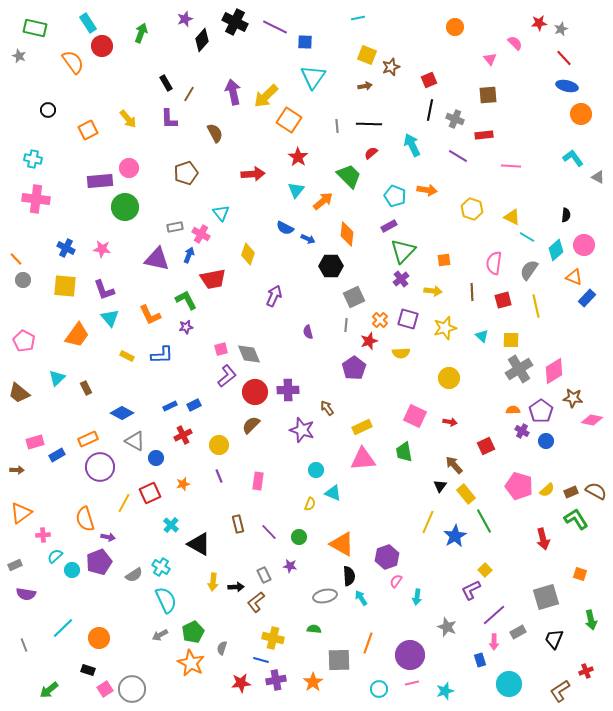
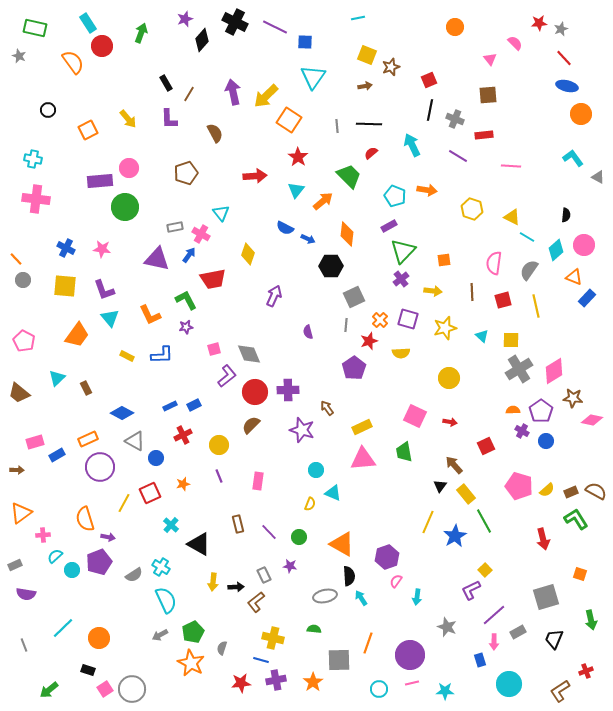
red arrow at (253, 174): moved 2 px right, 2 px down
blue arrow at (189, 255): rotated 14 degrees clockwise
pink square at (221, 349): moved 7 px left
cyan star at (445, 691): rotated 18 degrees clockwise
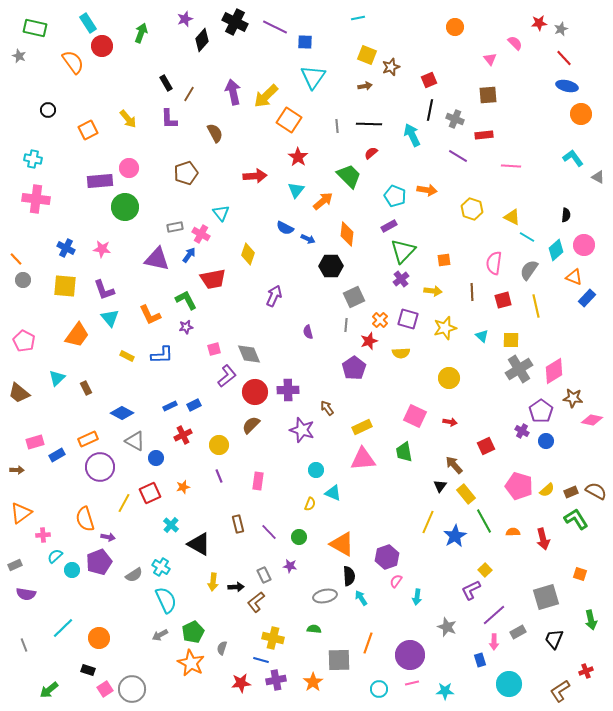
cyan arrow at (412, 145): moved 10 px up
orange semicircle at (513, 410): moved 122 px down
orange star at (183, 484): moved 3 px down
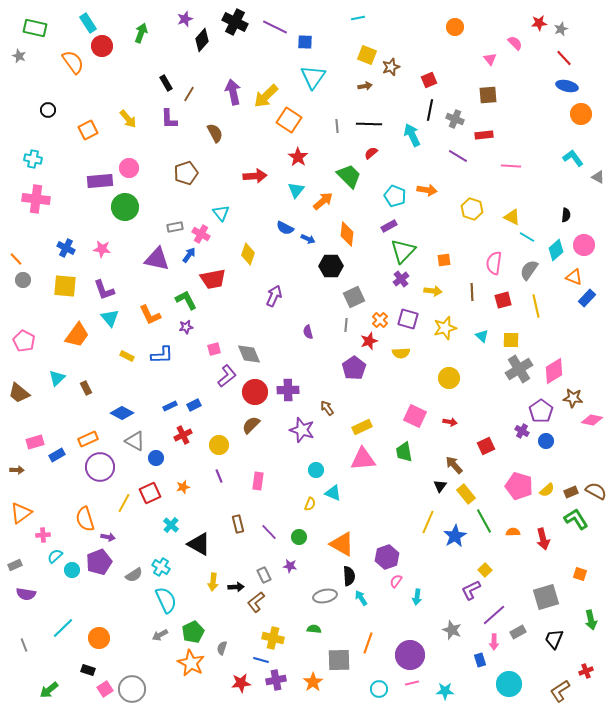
gray star at (447, 627): moved 5 px right, 3 px down
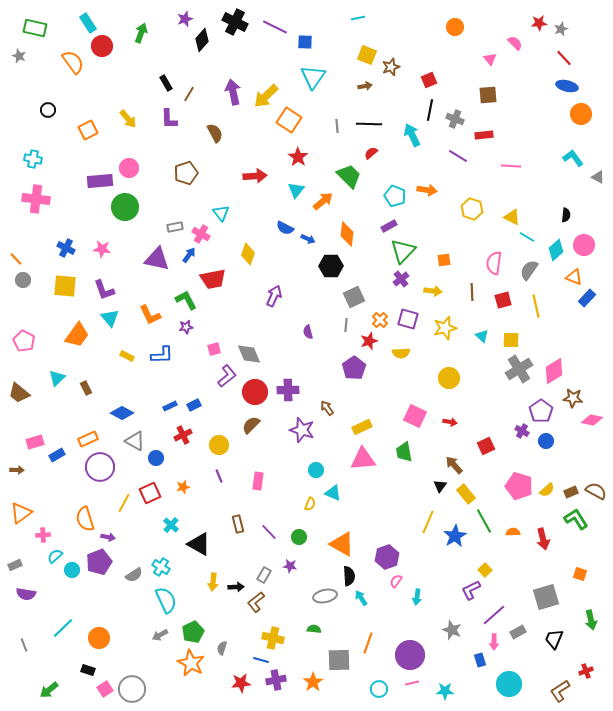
gray rectangle at (264, 575): rotated 56 degrees clockwise
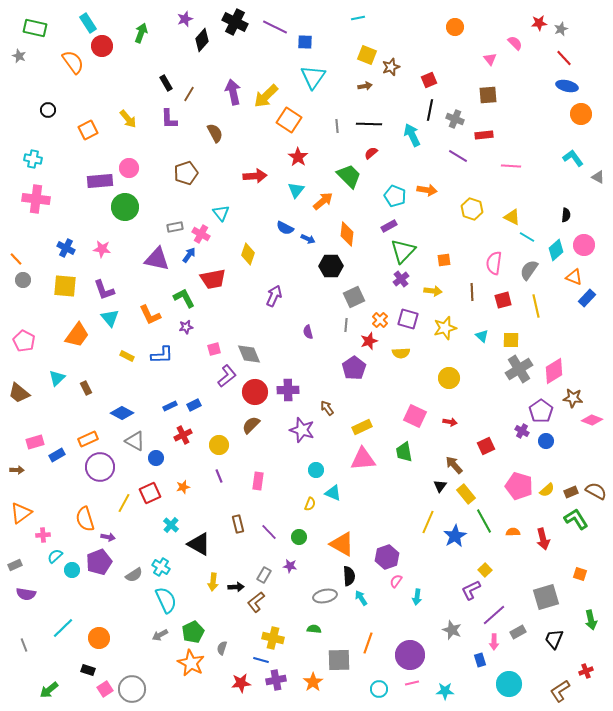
green L-shape at (186, 300): moved 2 px left, 2 px up
pink diamond at (592, 420): rotated 10 degrees clockwise
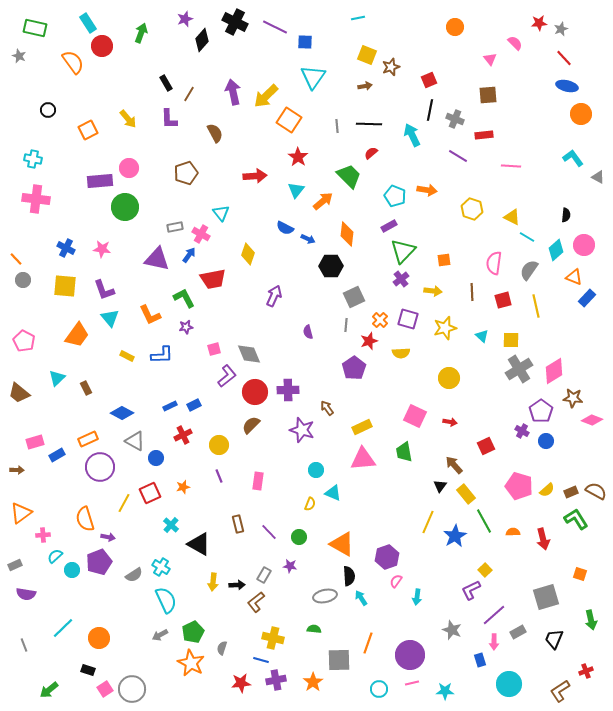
black arrow at (236, 587): moved 1 px right, 2 px up
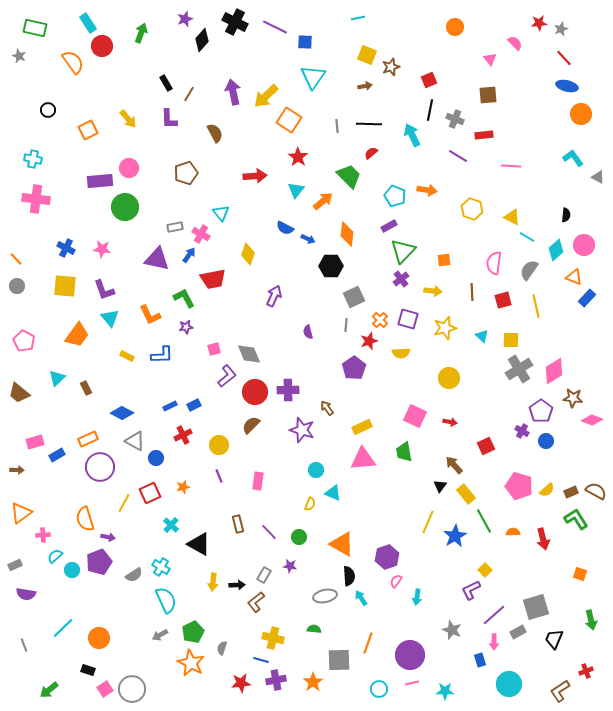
gray circle at (23, 280): moved 6 px left, 6 px down
gray square at (546, 597): moved 10 px left, 10 px down
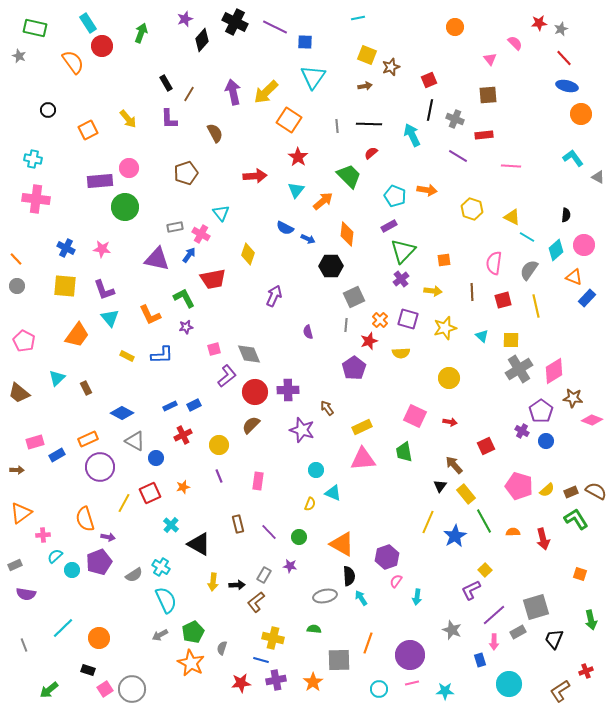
yellow arrow at (266, 96): moved 4 px up
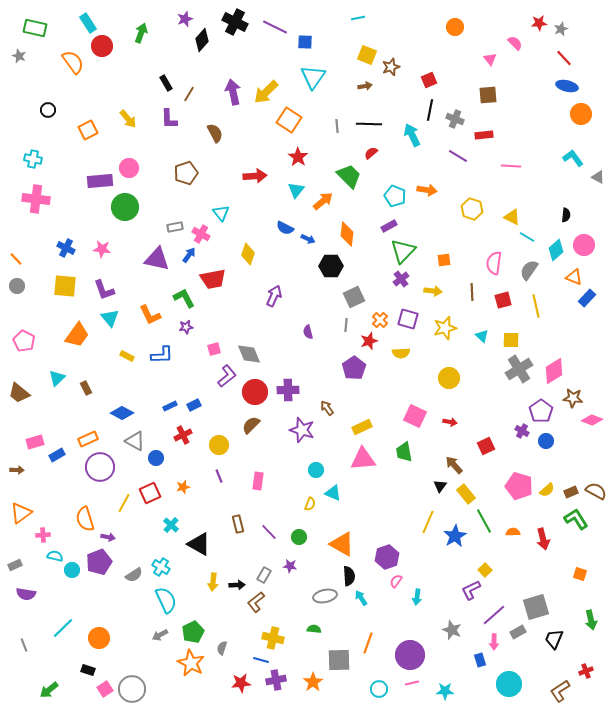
cyan semicircle at (55, 556): rotated 56 degrees clockwise
